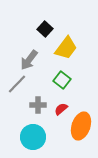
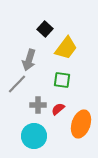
gray arrow: rotated 20 degrees counterclockwise
green square: rotated 30 degrees counterclockwise
red semicircle: moved 3 px left
orange ellipse: moved 2 px up
cyan circle: moved 1 px right, 1 px up
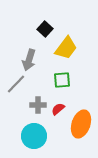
green square: rotated 12 degrees counterclockwise
gray line: moved 1 px left
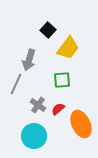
black square: moved 3 px right, 1 px down
yellow trapezoid: moved 2 px right
gray line: rotated 20 degrees counterclockwise
gray cross: rotated 35 degrees clockwise
orange ellipse: rotated 44 degrees counterclockwise
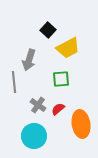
yellow trapezoid: rotated 25 degrees clockwise
green square: moved 1 px left, 1 px up
gray line: moved 2 px left, 2 px up; rotated 30 degrees counterclockwise
orange ellipse: rotated 16 degrees clockwise
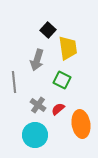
yellow trapezoid: rotated 70 degrees counterclockwise
gray arrow: moved 8 px right
green square: moved 1 px right, 1 px down; rotated 30 degrees clockwise
cyan circle: moved 1 px right, 1 px up
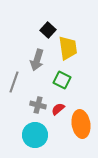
gray line: rotated 25 degrees clockwise
gray cross: rotated 21 degrees counterclockwise
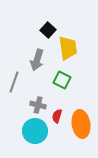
red semicircle: moved 1 px left, 7 px down; rotated 32 degrees counterclockwise
cyan circle: moved 4 px up
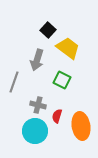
yellow trapezoid: rotated 45 degrees counterclockwise
orange ellipse: moved 2 px down
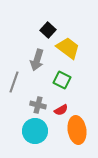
red semicircle: moved 4 px right, 6 px up; rotated 136 degrees counterclockwise
orange ellipse: moved 4 px left, 4 px down
